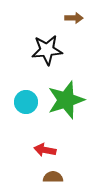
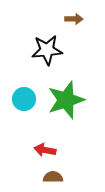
brown arrow: moved 1 px down
cyan circle: moved 2 px left, 3 px up
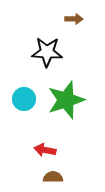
black star: moved 2 px down; rotated 8 degrees clockwise
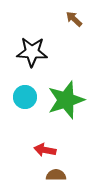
brown arrow: rotated 138 degrees counterclockwise
black star: moved 15 px left
cyan circle: moved 1 px right, 2 px up
brown semicircle: moved 3 px right, 2 px up
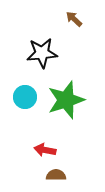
black star: moved 10 px right, 1 px down; rotated 8 degrees counterclockwise
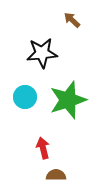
brown arrow: moved 2 px left, 1 px down
green star: moved 2 px right
red arrow: moved 2 px left, 2 px up; rotated 65 degrees clockwise
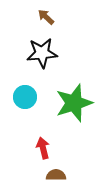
brown arrow: moved 26 px left, 3 px up
green star: moved 6 px right, 3 px down
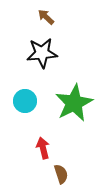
cyan circle: moved 4 px down
green star: rotated 9 degrees counterclockwise
brown semicircle: moved 5 px right, 1 px up; rotated 72 degrees clockwise
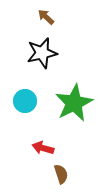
black star: rotated 8 degrees counterclockwise
red arrow: rotated 60 degrees counterclockwise
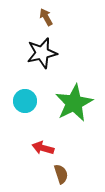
brown arrow: rotated 18 degrees clockwise
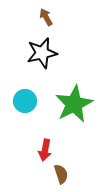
green star: moved 1 px down
red arrow: moved 2 px right, 2 px down; rotated 95 degrees counterclockwise
